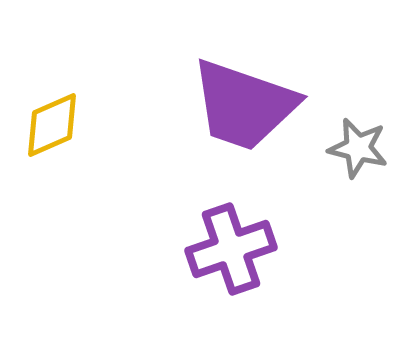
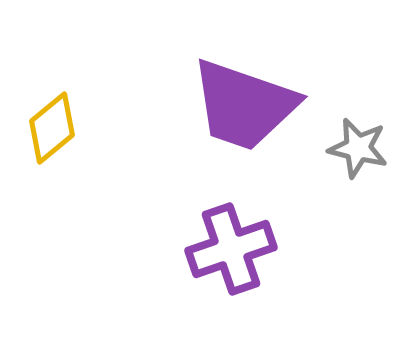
yellow diamond: moved 3 px down; rotated 16 degrees counterclockwise
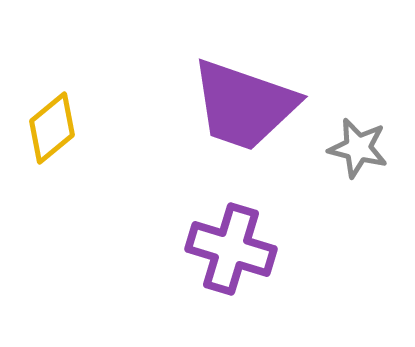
purple cross: rotated 36 degrees clockwise
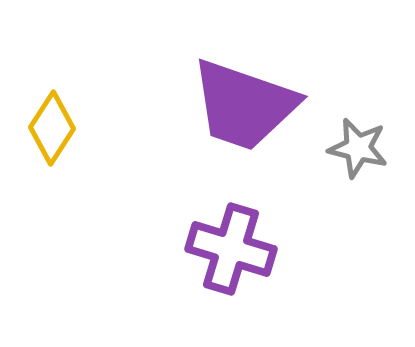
yellow diamond: rotated 18 degrees counterclockwise
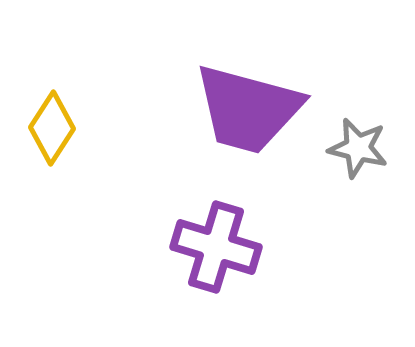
purple trapezoid: moved 4 px right, 4 px down; rotated 4 degrees counterclockwise
purple cross: moved 15 px left, 2 px up
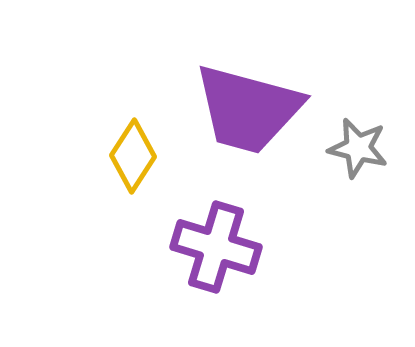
yellow diamond: moved 81 px right, 28 px down
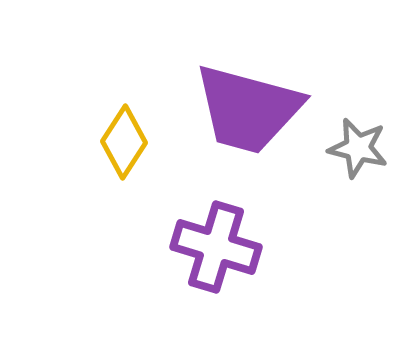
yellow diamond: moved 9 px left, 14 px up
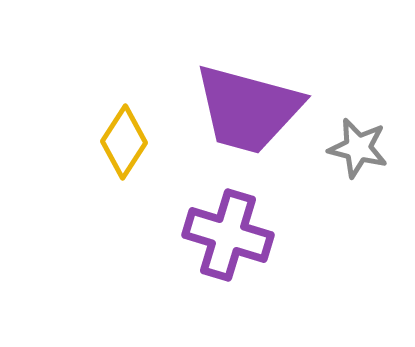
purple cross: moved 12 px right, 12 px up
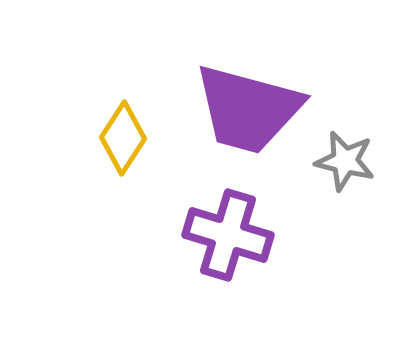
yellow diamond: moved 1 px left, 4 px up
gray star: moved 13 px left, 13 px down
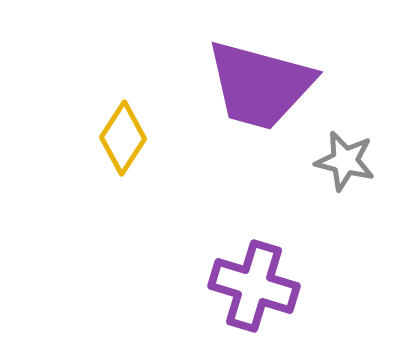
purple trapezoid: moved 12 px right, 24 px up
purple cross: moved 26 px right, 51 px down
